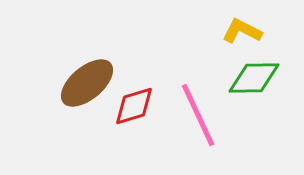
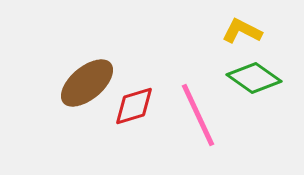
green diamond: rotated 36 degrees clockwise
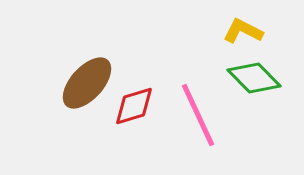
yellow L-shape: moved 1 px right
green diamond: rotated 10 degrees clockwise
brown ellipse: rotated 8 degrees counterclockwise
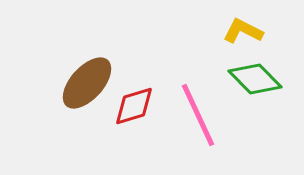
green diamond: moved 1 px right, 1 px down
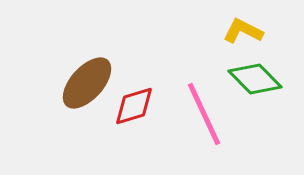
pink line: moved 6 px right, 1 px up
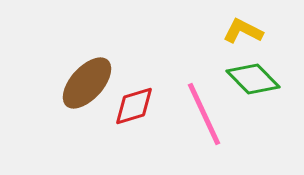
green diamond: moved 2 px left
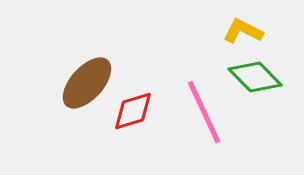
green diamond: moved 2 px right, 2 px up
red diamond: moved 1 px left, 5 px down
pink line: moved 2 px up
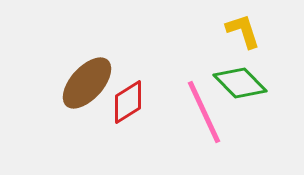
yellow L-shape: rotated 45 degrees clockwise
green diamond: moved 15 px left, 6 px down
red diamond: moved 5 px left, 9 px up; rotated 15 degrees counterclockwise
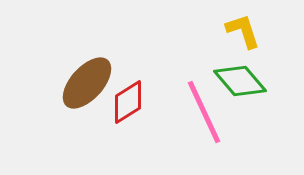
green diamond: moved 2 px up; rotated 4 degrees clockwise
